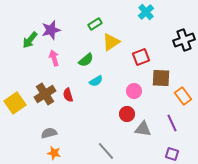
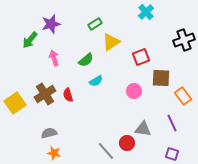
purple star: moved 6 px up
red circle: moved 29 px down
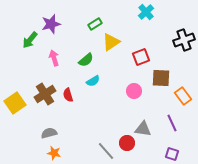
cyan semicircle: moved 3 px left
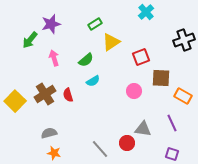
orange rectangle: rotated 24 degrees counterclockwise
yellow square: moved 2 px up; rotated 10 degrees counterclockwise
gray line: moved 6 px left, 2 px up
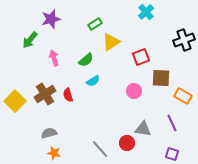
purple star: moved 5 px up
